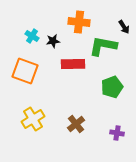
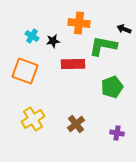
orange cross: moved 1 px down
black arrow: moved 2 px down; rotated 144 degrees clockwise
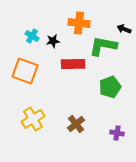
green pentagon: moved 2 px left
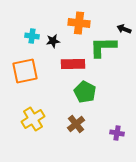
cyan cross: rotated 24 degrees counterclockwise
green L-shape: moved 1 px down; rotated 12 degrees counterclockwise
orange square: rotated 32 degrees counterclockwise
green pentagon: moved 25 px left, 5 px down; rotated 25 degrees counterclockwise
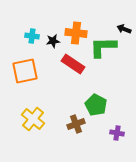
orange cross: moved 3 px left, 10 px down
red rectangle: rotated 35 degrees clockwise
green pentagon: moved 11 px right, 13 px down
yellow cross: rotated 20 degrees counterclockwise
brown cross: rotated 18 degrees clockwise
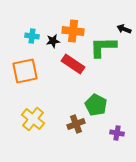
orange cross: moved 3 px left, 2 px up
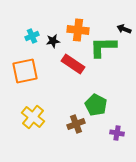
orange cross: moved 5 px right, 1 px up
cyan cross: rotated 32 degrees counterclockwise
yellow cross: moved 2 px up
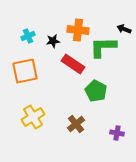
cyan cross: moved 4 px left
green pentagon: moved 14 px up
yellow cross: rotated 20 degrees clockwise
brown cross: rotated 18 degrees counterclockwise
